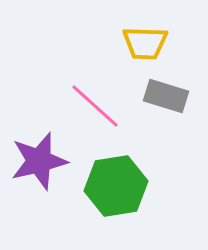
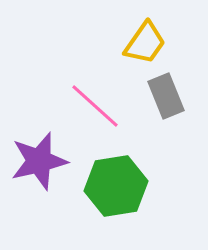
yellow trapezoid: rotated 57 degrees counterclockwise
gray rectangle: rotated 51 degrees clockwise
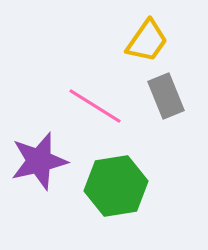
yellow trapezoid: moved 2 px right, 2 px up
pink line: rotated 10 degrees counterclockwise
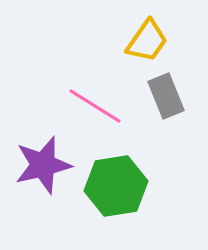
purple star: moved 4 px right, 4 px down
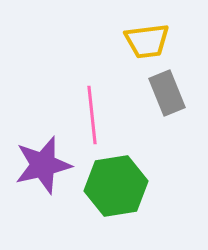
yellow trapezoid: rotated 48 degrees clockwise
gray rectangle: moved 1 px right, 3 px up
pink line: moved 3 px left, 9 px down; rotated 52 degrees clockwise
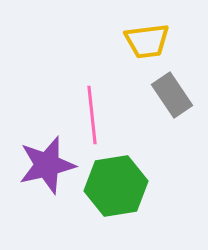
gray rectangle: moved 5 px right, 2 px down; rotated 12 degrees counterclockwise
purple star: moved 4 px right
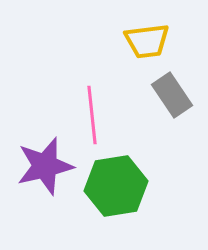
purple star: moved 2 px left, 1 px down
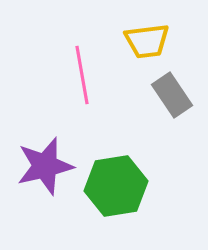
pink line: moved 10 px left, 40 px up; rotated 4 degrees counterclockwise
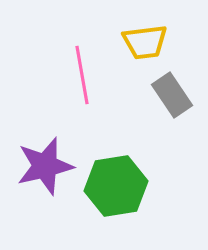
yellow trapezoid: moved 2 px left, 1 px down
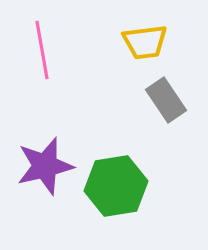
pink line: moved 40 px left, 25 px up
gray rectangle: moved 6 px left, 5 px down
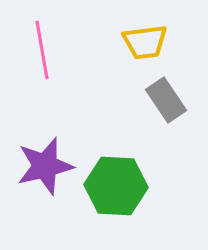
green hexagon: rotated 12 degrees clockwise
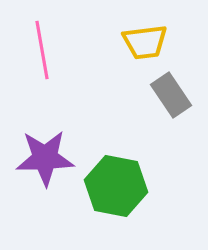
gray rectangle: moved 5 px right, 5 px up
purple star: moved 8 px up; rotated 12 degrees clockwise
green hexagon: rotated 8 degrees clockwise
